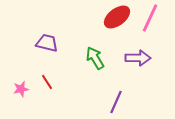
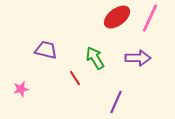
purple trapezoid: moved 1 px left, 7 px down
red line: moved 28 px right, 4 px up
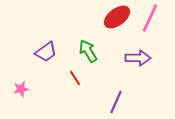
purple trapezoid: moved 2 px down; rotated 130 degrees clockwise
green arrow: moved 7 px left, 7 px up
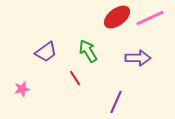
pink line: rotated 40 degrees clockwise
pink star: moved 1 px right
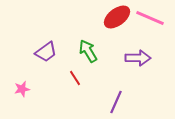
pink line: rotated 48 degrees clockwise
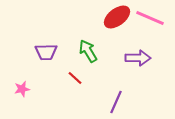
purple trapezoid: rotated 35 degrees clockwise
red line: rotated 14 degrees counterclockwise
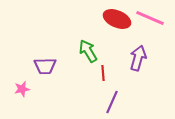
red ellipse: moved 2 px down; rotated 60 degrees clockwise
purple trapezoid: moved 1 px left, 14 px down
purple arrow: rotated 75 degrees counterclockwise
red line: moved 28 px right, 5 px up; rotated 42 degrees clockwise
purple line: moved 4 px left
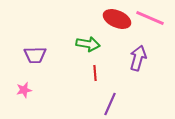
green arrow: moved 7 px up; rotated 130 degrees clockwise
purple trapezoid: moved 10 px left, 11 px up
red line: moved 8 px left
pink star: moved 2 px right, 1 px down
purple line: moved 2 px left, 2 px down
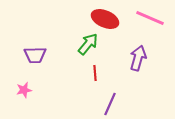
red ellipse: moved 12 px left
green arrow: rotated 60 degrees counterclockwise
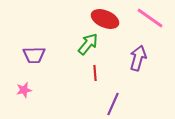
pink line: rotated 12 degrees clockwise
purple trapezoid: moved 1 px left
purple line: moved 3 px right
